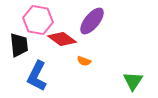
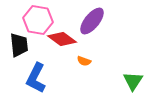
blue L-shape: moved 1 px left, 2 px down
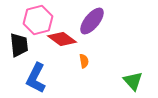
pink hexagon: rotated 24 degrees counterclockwise
orange semicircle: rotated 120 degrees counterclockwise
green triangle: rotated 15 degrees counterclockwise
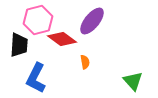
black trapezoid: rotated 10 degrees clockwise
orange semicircle: moved 1 px right, 1 px down
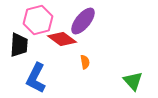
purple ellipse: moved 9 px left
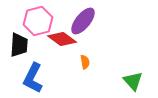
pink hexagon: moved 1 px down
blue L-shape: moved 3 px left
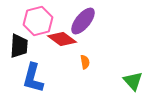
black trapezoid: moved 1 px down
blue L-shape: rotated 12 degrees counterclockwise
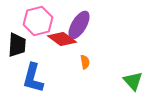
purple ellipse: moved 4 px left, 4 px down; rotated 8 degrees counterclockwise
black trapezoid: moved 2 px left, 1 px up
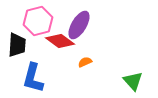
red diamond: moved 2 px left, 2 px down
orange semicircle: rotated 104 degrees counterclockwise
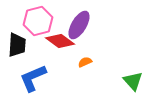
blue L-shape: rotated 52 degrees clockwise
